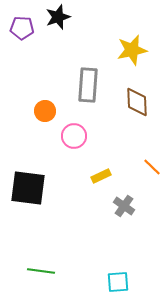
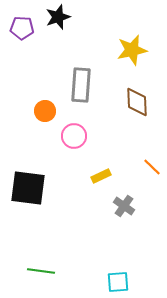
gray rectangle: moved 7 px left
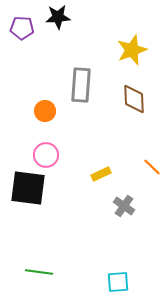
black star: rotated 15 degrees clockwise
yellow star: rotated 8 degrees counterclockwise
brown diamond: moved 3 px left, 3 px up
pink circle: moved 28 px left, 19 px down
yellow rectangle: moved 2 px up
green line: moved 2 px left, 1 px down
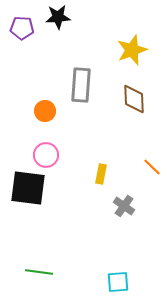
yellow rectangle: rotated 54 degrees counterclockwise
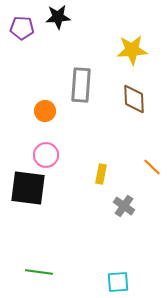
yellow star: rotated 16 degrees clockwise
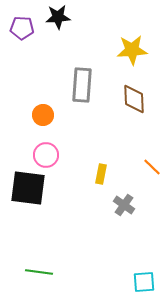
gray rectangle: moved 1 px right
orange circle: moved 2 px left, 4 px down
gray cross: moved 1 px up
cyan square: moved 26 px right
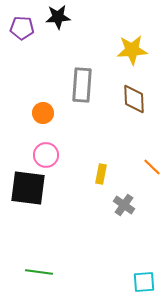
orange circle: moved 2 px up
